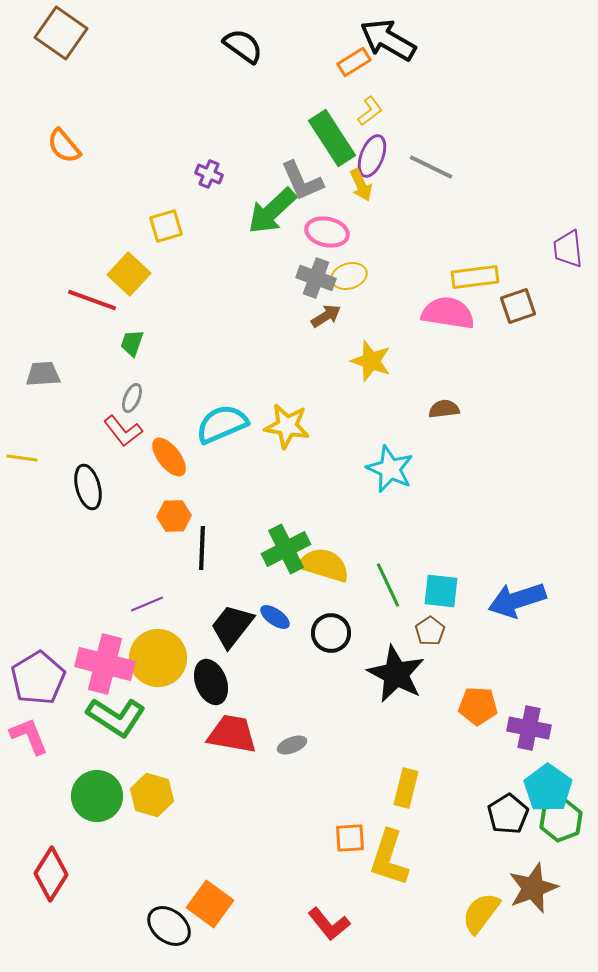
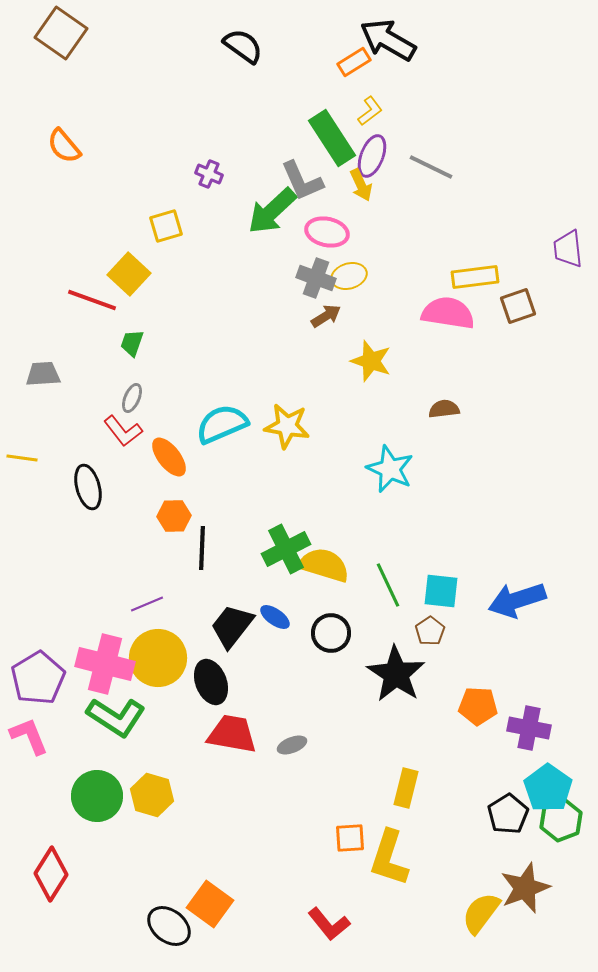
black star at (396, 674): rotated 6 degrees clockwise
brown star at (533, 888): moved 8 px left
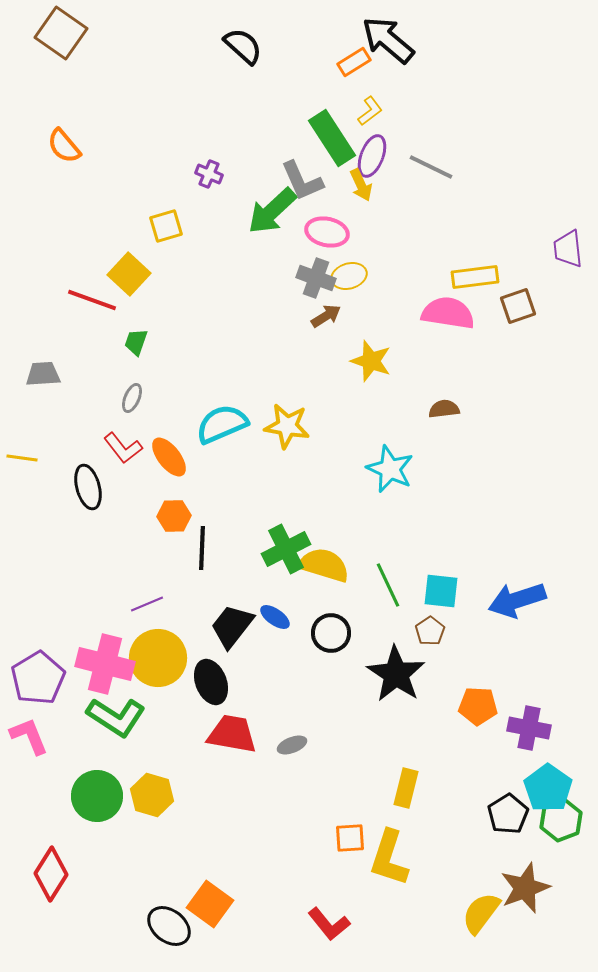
black arrow at (388, 40): rotated 10 degrees clockwise
black semicircle at (243, 46): rotated 6 degrees clockwise
green trapezoid at (132, 343): moved 4 px right, 1 px up
red L-shape at (123, 431): moved 17 px down
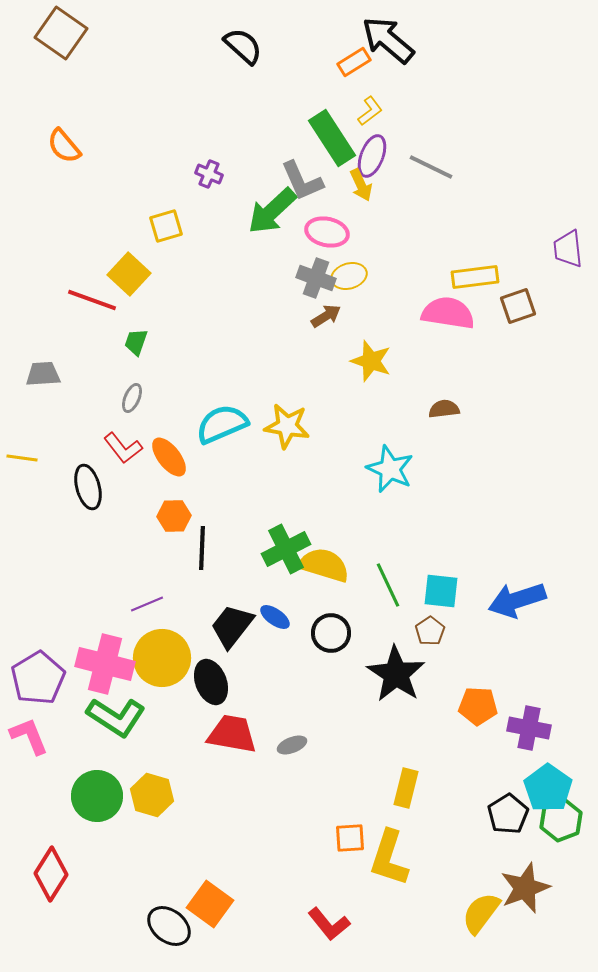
yellow circle at (158, 658): moved 4 px right
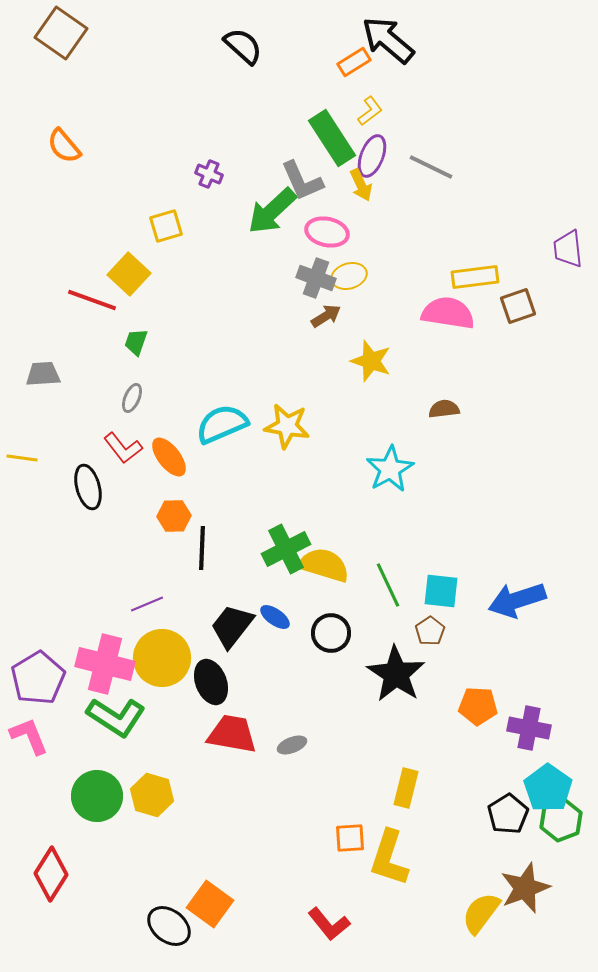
cyan star at (390, 469): rotated 18 degrees clockwise
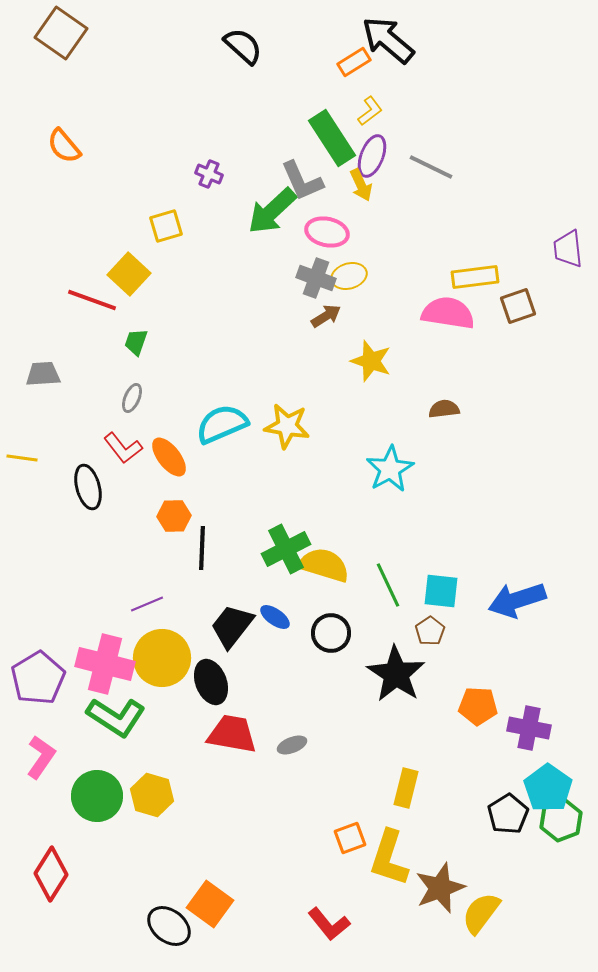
pink L-shape at (29, 736): moved 12 px right, 21 px down; rotated 57 degrees clockwise
orange square at (350, 838): rotated 16 degrees counterclockwise
brown star at (525, 888): moved 85 px left
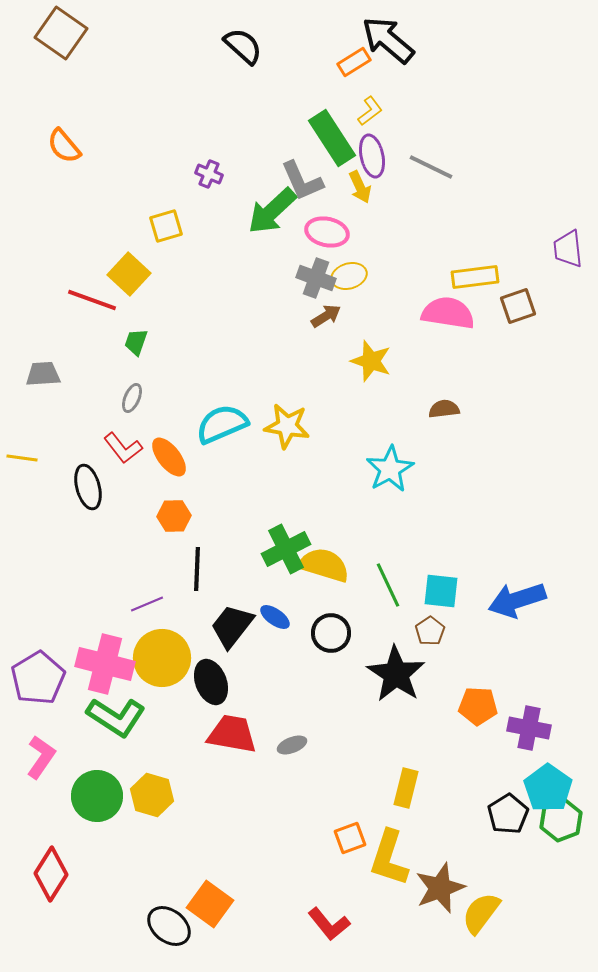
purple ellipse at (372, 156): rotated 33 degrees counterclockwise
yellow arrow at (361, 185): moved 1 px left, 2 px down
black line at (202, 548): moved 5 px left, 21 px down
